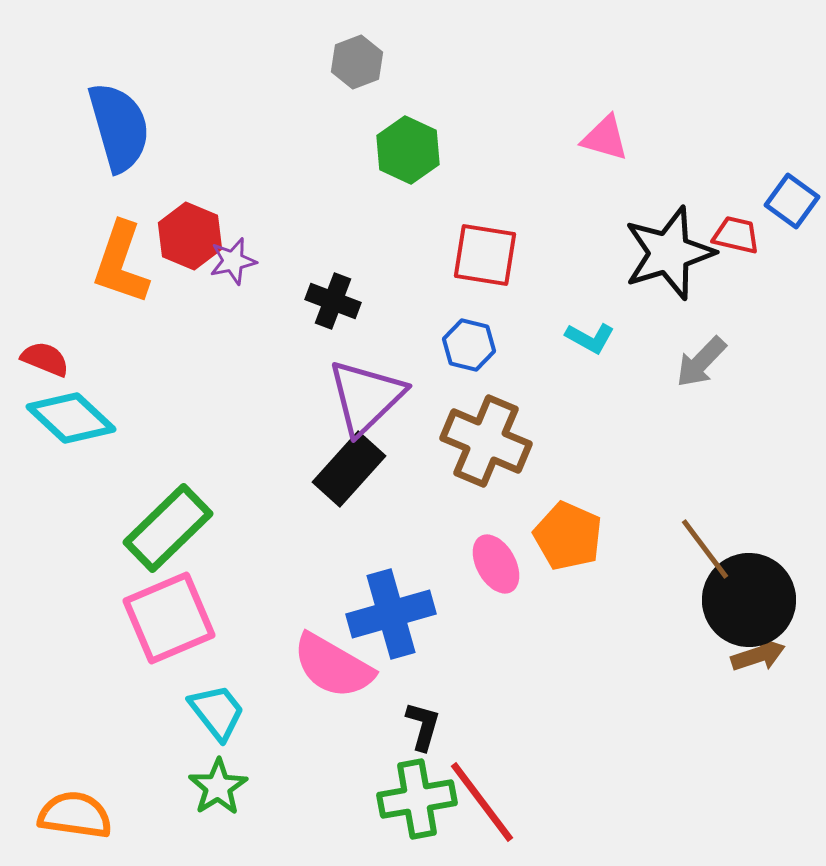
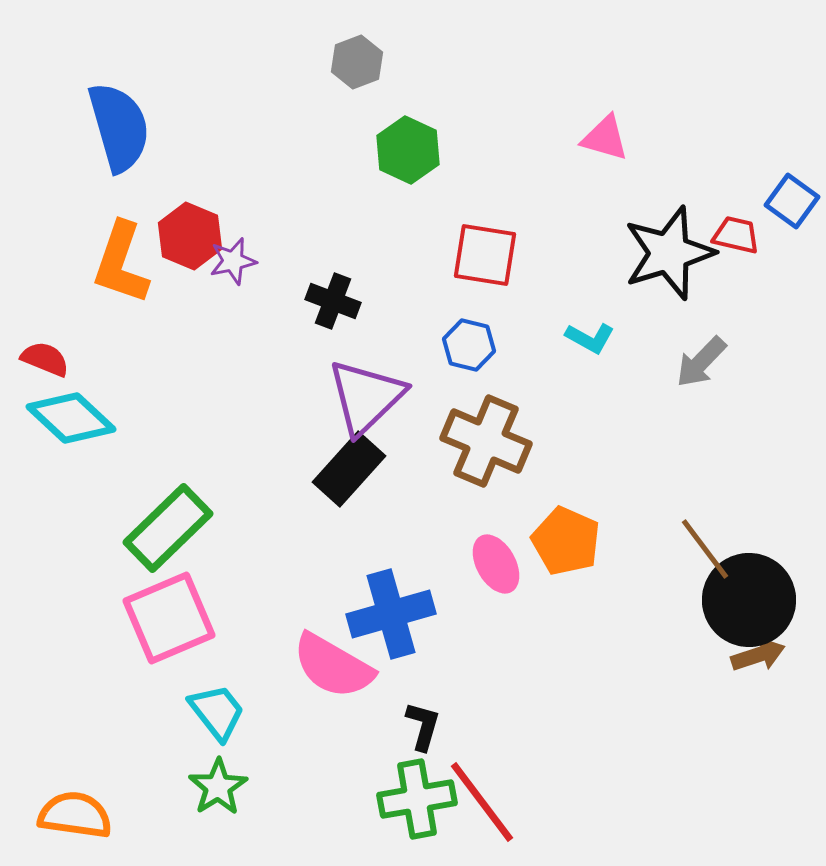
orange pentagon: moved 2 px left, 5 px down
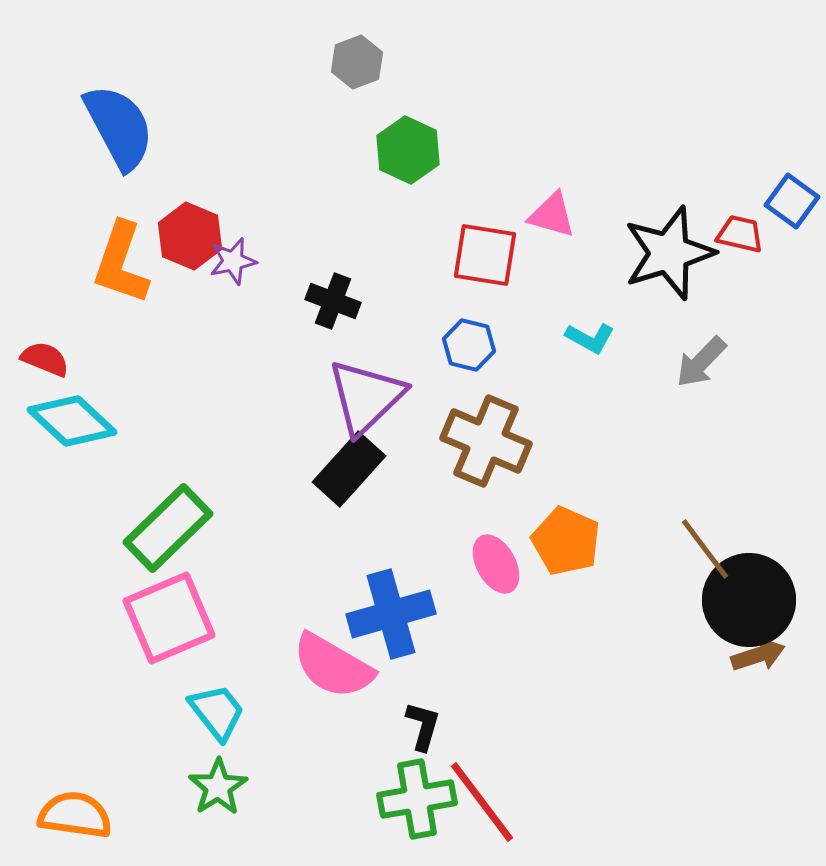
blue semicircle: rotated 12 degrees counterclockwise
pink triangle: moved 53 px left, 77 px down
red trapezoid: moved 4 px right, 1 px up
cyan diamond: moved 1 px right, 3 px down
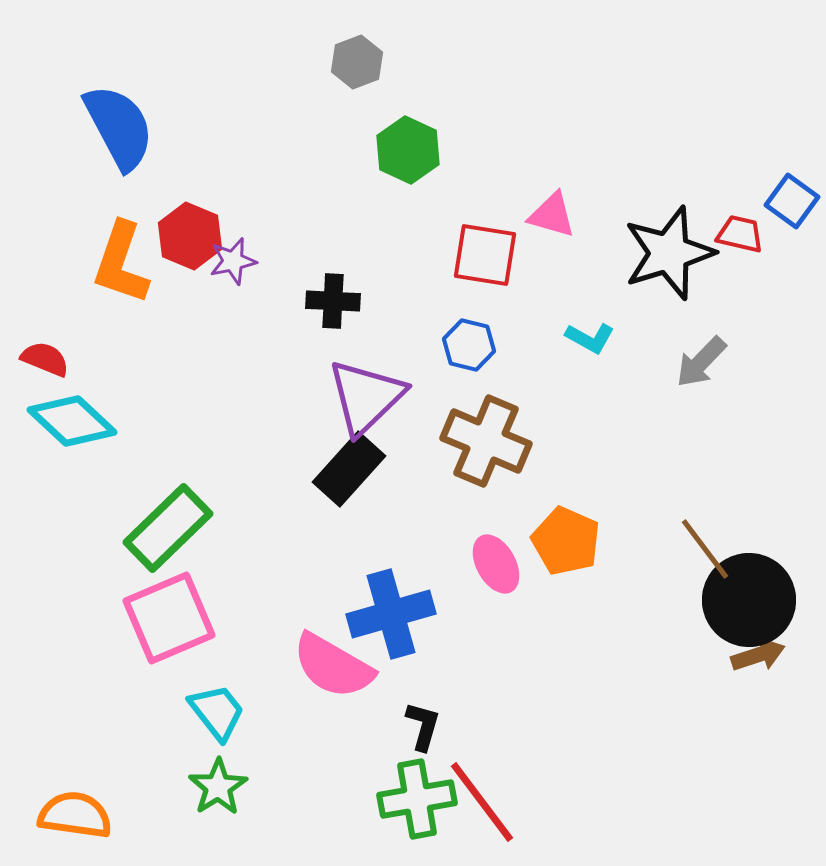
black cross: rotated 18 degrees counterclockwise
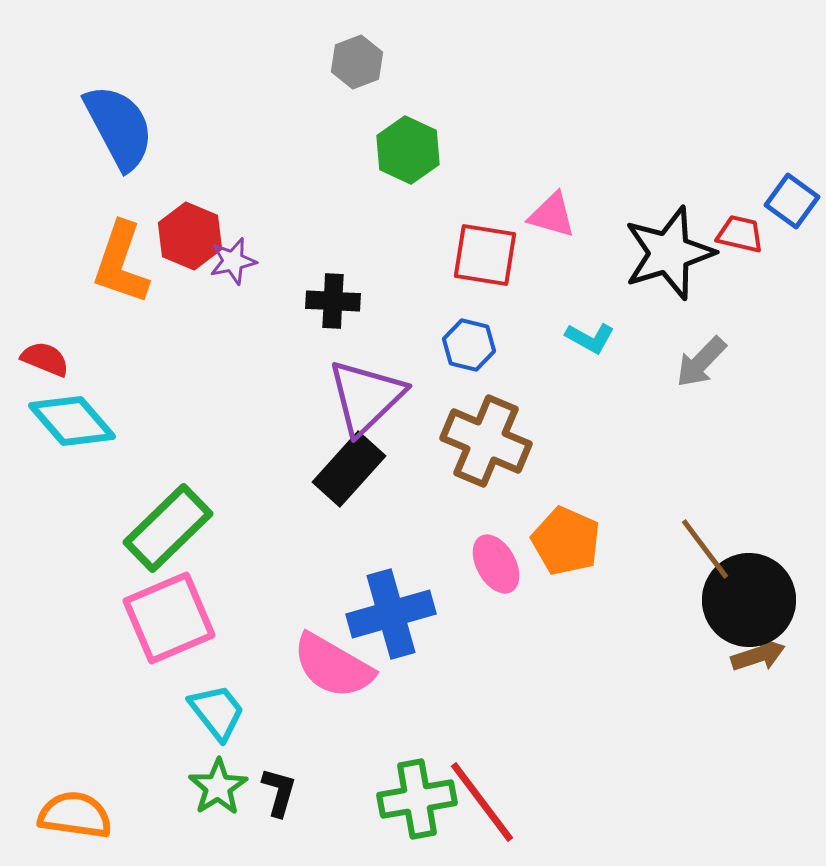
cyan diamond: rotated 6 degrees clockwise
black L-shape: moved 144 px left, 66 px down
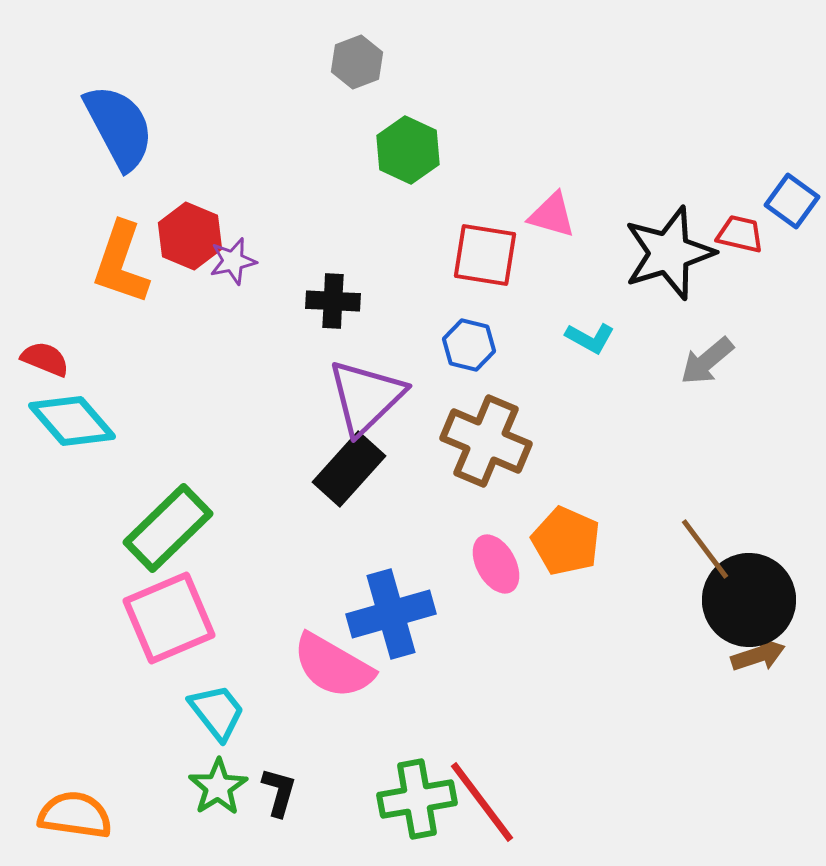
gray arrow: moved 6 px right, 1 px up; rotated 6 degrees clockwise
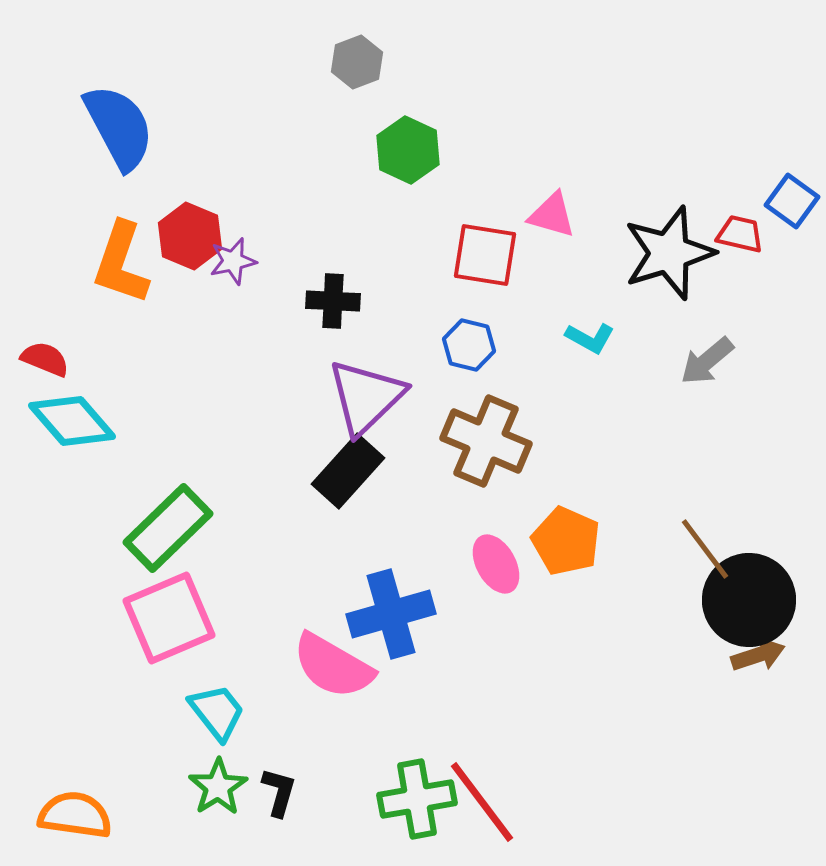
black rectangle: moved 1 px left, 2 px down
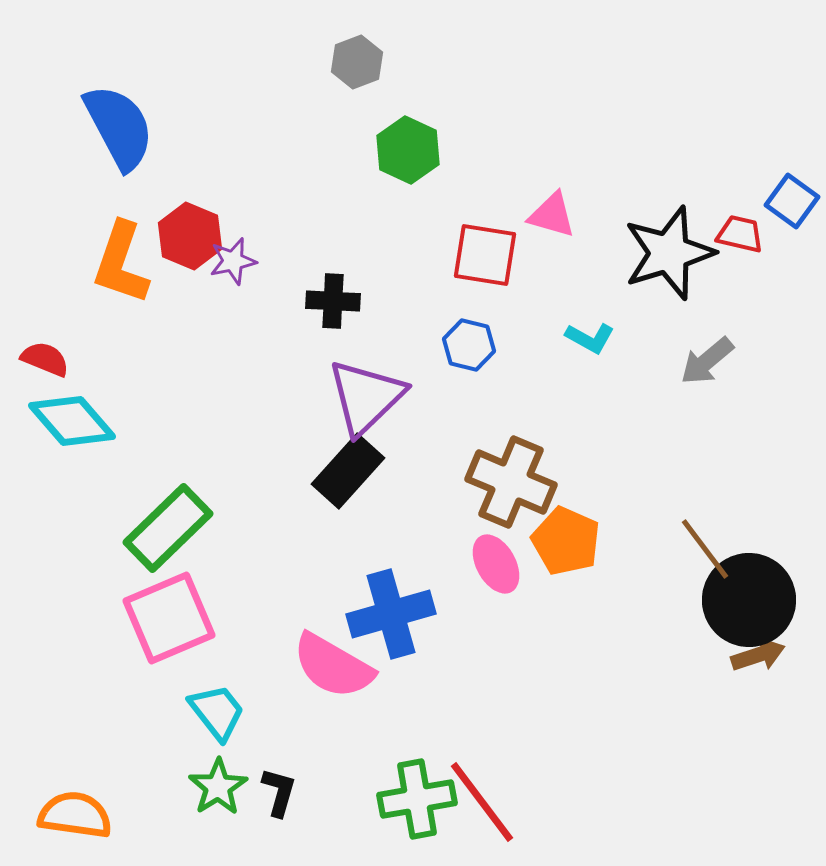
brown cross: moved 25 px right, 41 px down
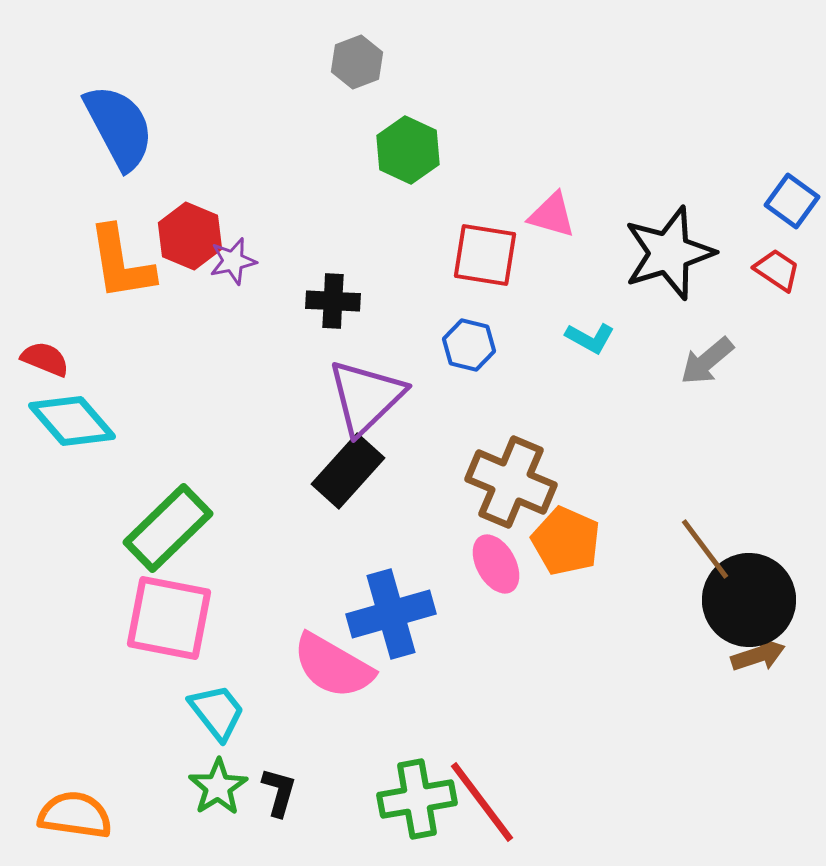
red trapezoid: moved 37 px right, 36 px down; rotated 21 degrees clockwise
orange L-shape: rotated 28 degrees counterclockwise
pink square: rotated 34 degrees clockwise
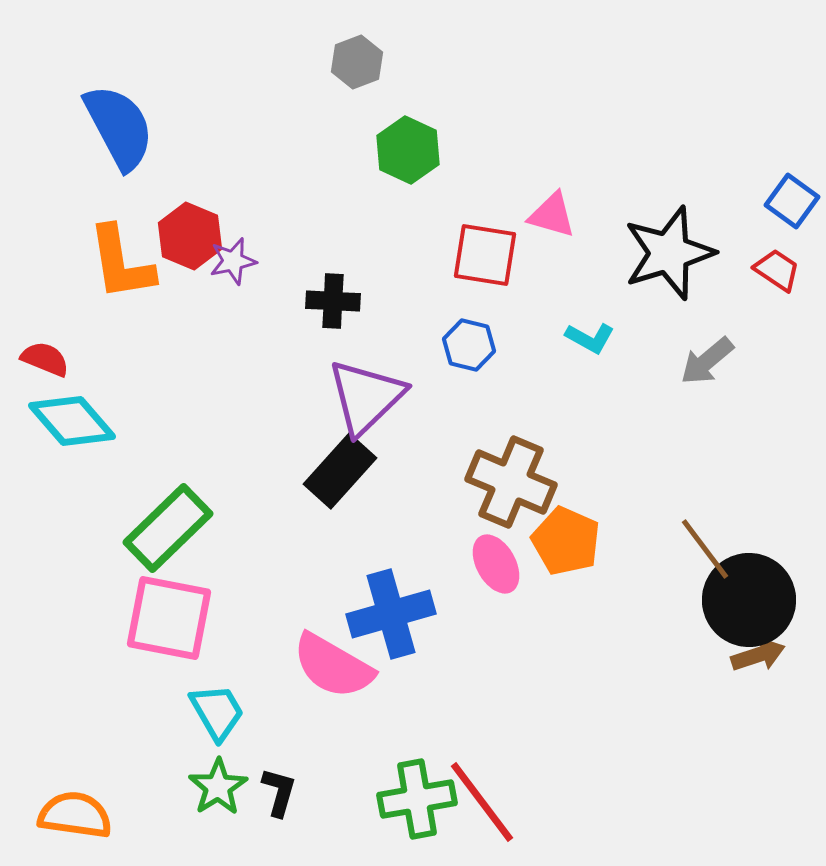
black rectangle: moved 8 px left
cyan trapezoid: rotated 8 degrees clockwise
